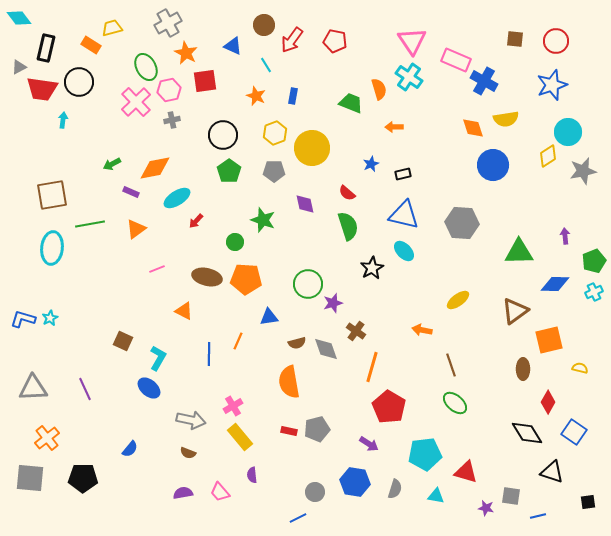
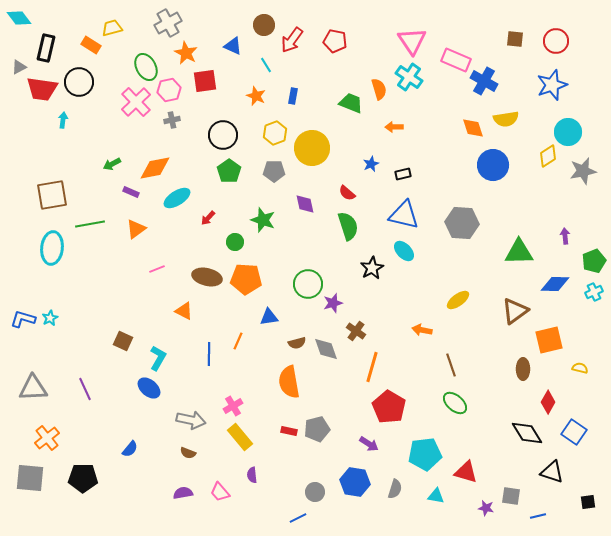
red arrow at (196, 221): moved 12 px right, 3 px up
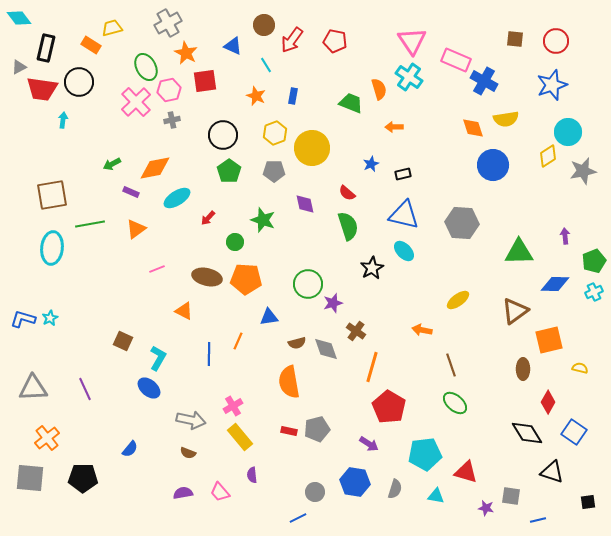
blue line at (538, 516): moved 4 px down
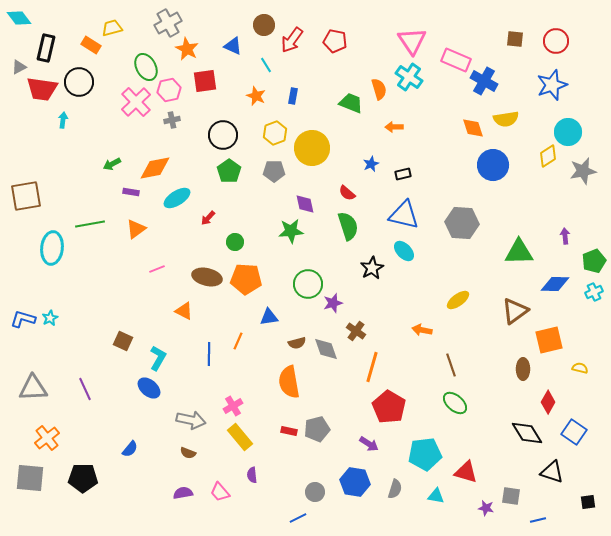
orange star at (186, 53): moved 1 px right, 4 px up
purple rectangle at (131, 192): rotated 14 degrees counterclockwise
brown square at (52, 195): moved 26 px left, 1 px down
green star at (263, 220): moved 28 px right, 11 px down; rotated 25 degrees counterclockwise
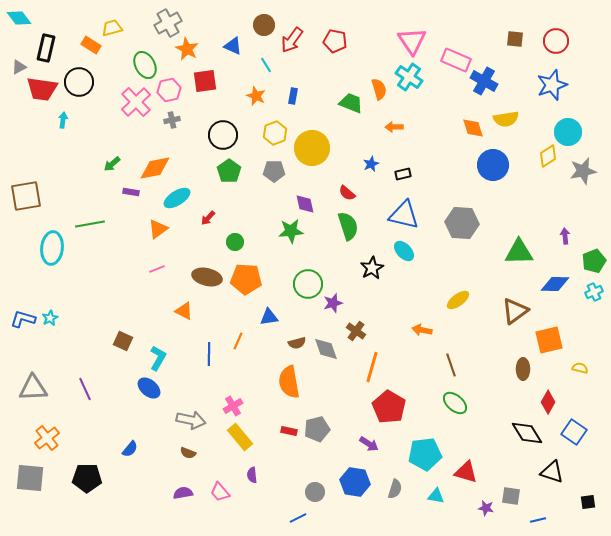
green ellipse at (146, 67): moved 1 px left, 2 px up
green arrow at (112, 164): rotated 12 degrees counterclockwise
orange triangle at (136, 229): moved 22 px right
black pentagon at (83, 478): moved 4 px right
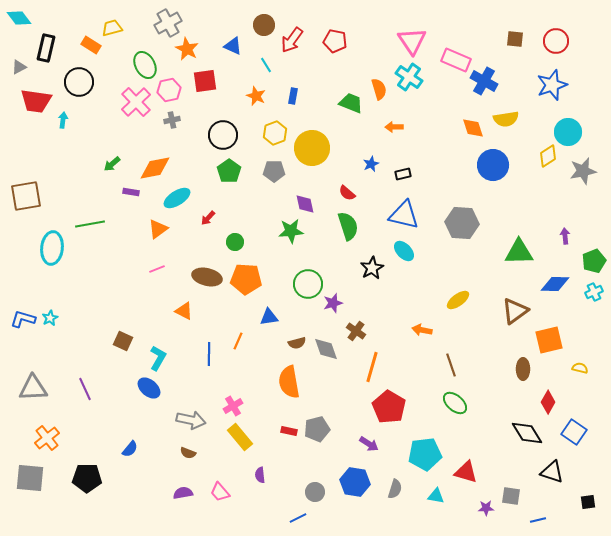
red trapezoid at (42, 89): moved 6 px left, 12 px down
purple semicircle at (252, 475): moved 8 px right
purple star at (486, 508): rotated 14 degrees counterclockwise
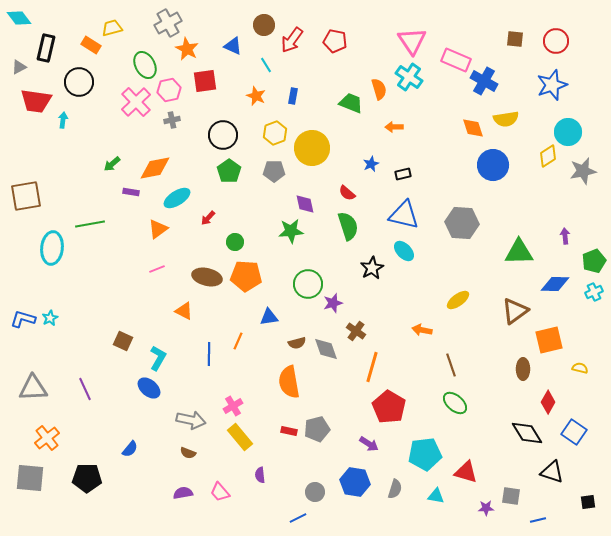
orange pentagon at (246, 279): moved 3 px up
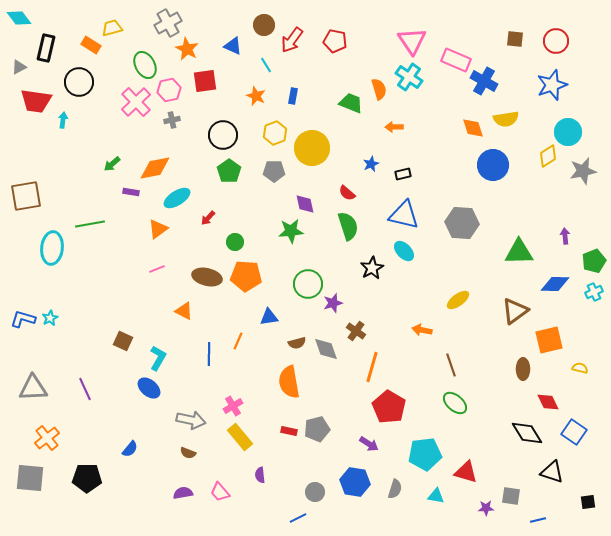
red diamond at (548, 402): rotated 55 degrees counterclockwise
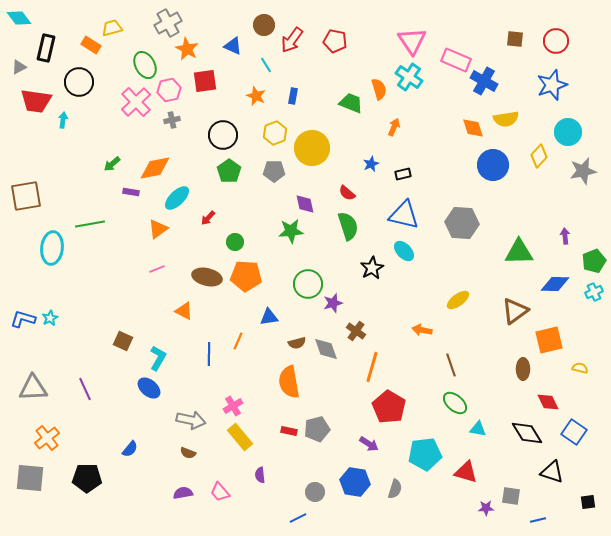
orange arrow at (394, 127): rotated 114 degrees clockwise
yellow diamond at (548, 156): moved 9 px left; rotated 15 degrees counterclockwise
cyan ellipse at (177, 198): rotated 12 degrees counterclockwise
cyan triangle at (436, 496): moved 42 px right, 67 px up
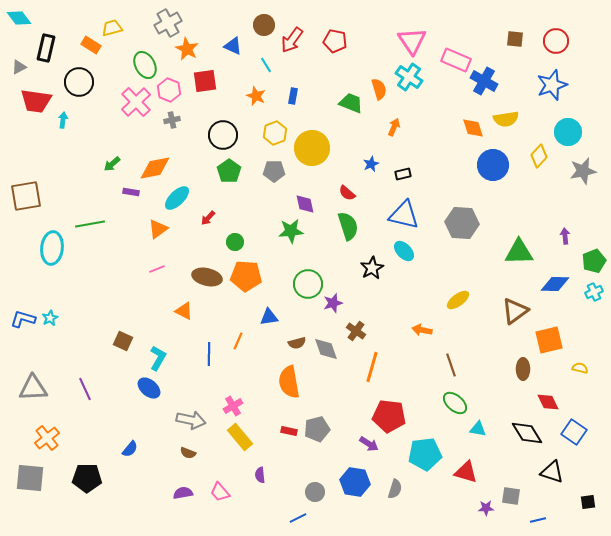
pink hexagon at (169, 90): rotated 25 degrees counterclockwise
red pentagon at (389, 407): moved 9 px down; rotated 24 degrees counterclockwise
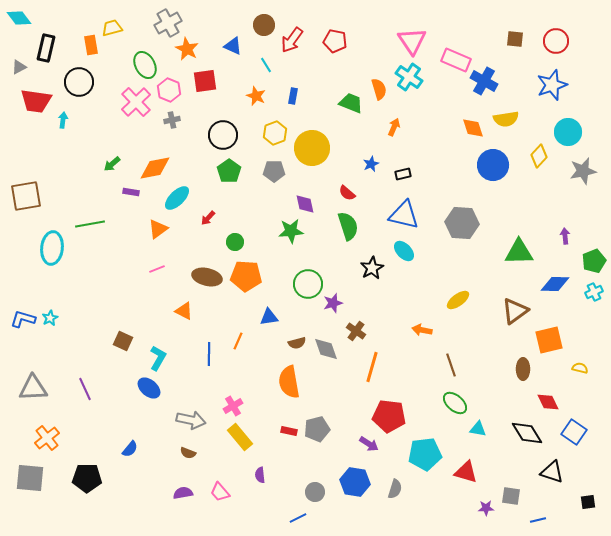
orange rectangle at (91, 45): rotated 48 degrees clockwise
